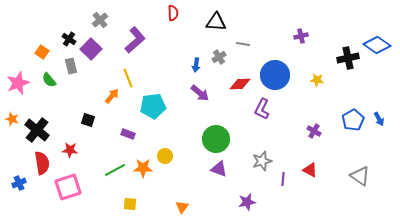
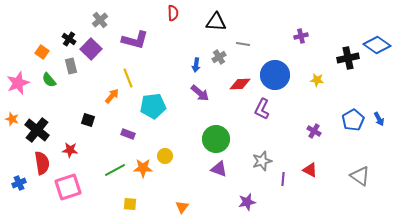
purple L-shape at (135, 40): rotated 56 degrees clockwise
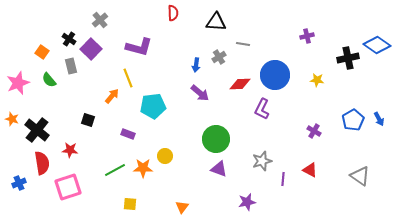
purple cross at (301, 36): moved 6 px right
purple L-shape at (135, 40): moved 4 px right, 7 px down
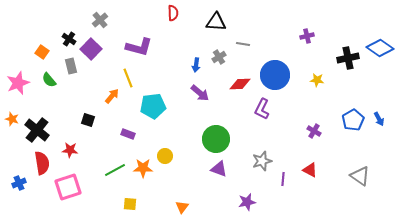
blue diamond at (377, 45): moved 3 px right, 3 px down
